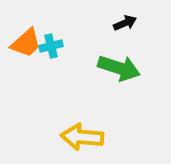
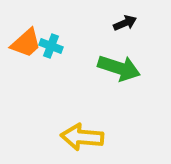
cyan cross: rotated 35 degrees clockwise
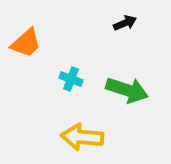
cyan cross: moved 20 px right, 33 px down
green arrow: moved 8 px right, 22 px down
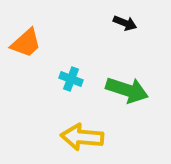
black arrow: rotated 45 degrees clockwise
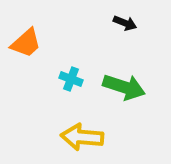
green arrow: moved 3 px left, 3 px up
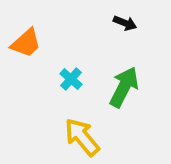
cyan cross: rotated 20 degrees clockwise
green arrow: rotated 81 degrees counterclockwise
yellow arrow: rotated 45 degrees clockwise
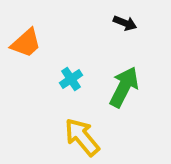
cyan cross: rotated 15 degrees clockwise
